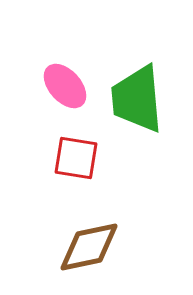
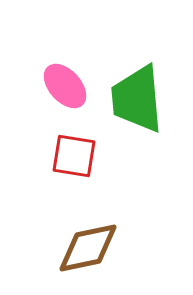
red square: moved 2 px left, 2 px up
brown diamond: moved 1 px left, 1 px down
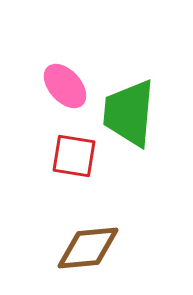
green trapezoid: moved 8 px left, 14 px down; rotated 10 degrees clockwise
brown diamond: rotated 6 degrees clockwise
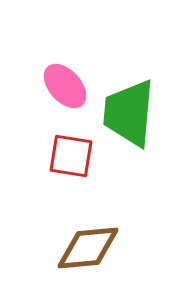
red square: moved 3 px left
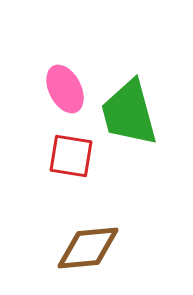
pink ellipse: moved 3 px down; rotated 15 degrees clockwise
green trapezoid: rotated 20 degrees counterclockwise
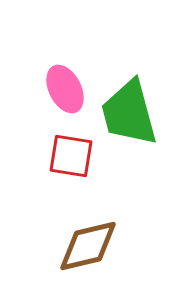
brown diamond: moved 2 px up; rotated 8 degrees counterclockwise
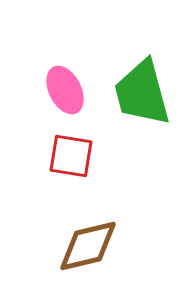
pink ellipse: moved 1 px down
green trapezoid: moved 13 px right, 20 px up
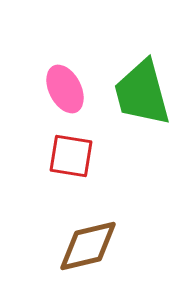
pink ellipse: moved 1 px up
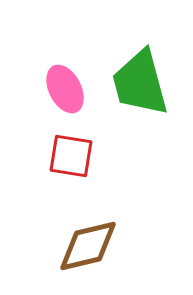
green trapezoid: moved 2 px left, 10 px up
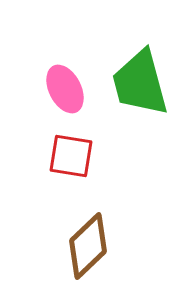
brown diamond: rotated 30 degrees counterclockwise
